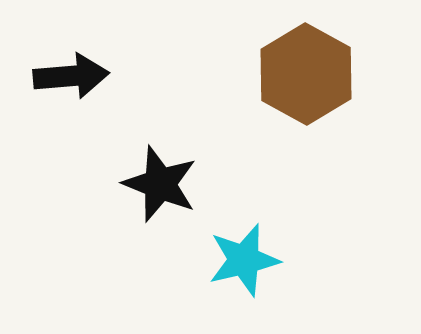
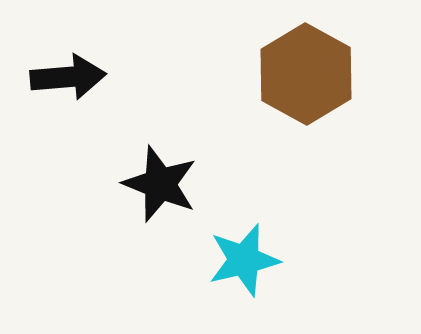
black arrow: moved 3 px left, 1 px down
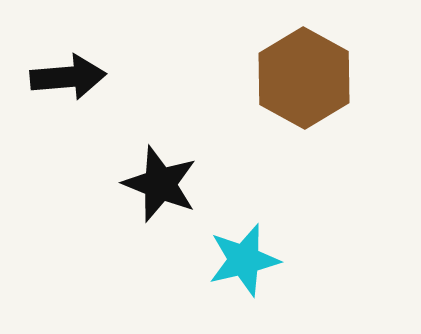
brown hexagon: moved 2 px left, 4 px down
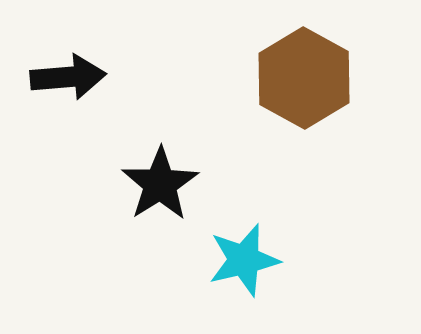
black star: rotated 18 degrees clockwise
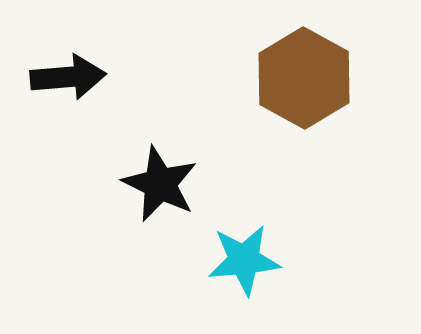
black star: rotated 14 degrees counterclockwise
cyan star: rotated 8 degrees clockwise
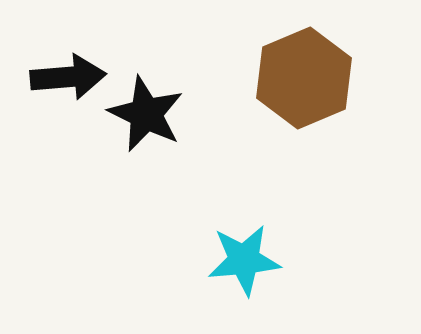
brown hexagon: rotated 8 degrees clockwise
black star: moved 14 px left, 70 px up
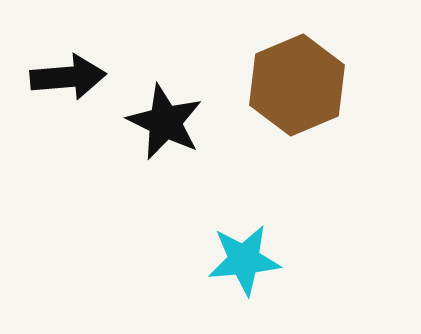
brown hexagon: moved 7 px left, 7 px down
black star: moved 19 px right, 8 px down
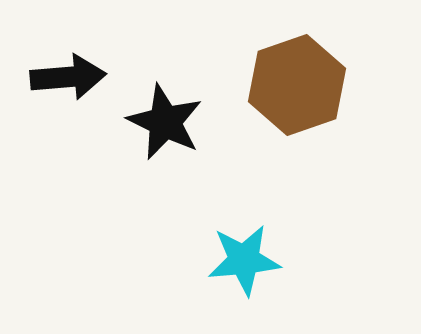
brown hexagon: rotated 4 degrees clockwise
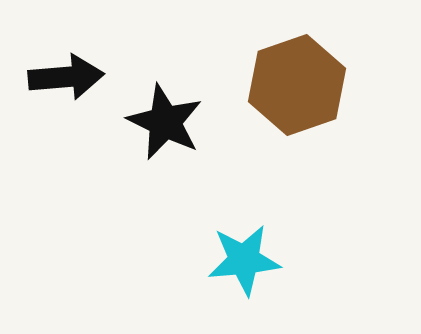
black arrow: moved 2 px left
